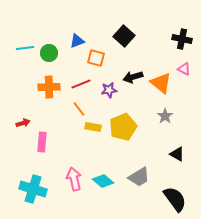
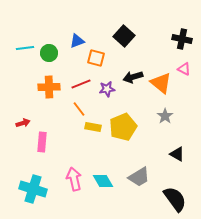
purple star: moved 2 px left, 1 px up
cyan diamond: rotated 20 degrees clockwise
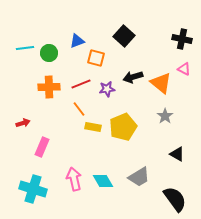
pink rectangle: moved 5 px down; rotated 18 degrees clockwise
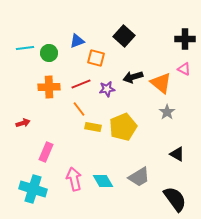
black cross: moved 3 px right; rotated 12 degrees counterclockwise
gray star: moved 2 px right, 4 px up
pink rectangle: moved 4 px right, 5 px down
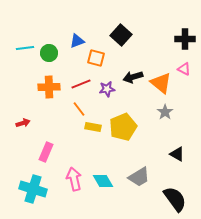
black square: moved 3 px left, 1 px up
gray star: moved 2 px left
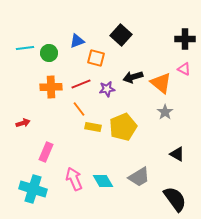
orange cross: moved 2 px right
pink arrow: rotated 10 degrees counterclockwise
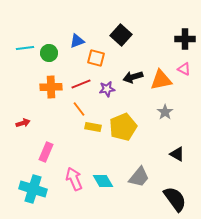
orange triangle: moved 3 px up; rotated 50 degrees counterclockwise
gray trapezoid: rotated 20 degrees counterclockwise
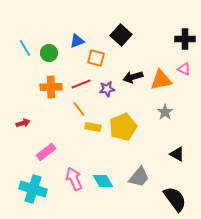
cyan line: rotated 66 degrees clockwise
pink rectangle: rotated 30 degrees clockwise
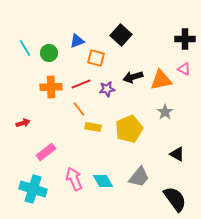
yellow pentagon: moved 6 px right, 2 px down
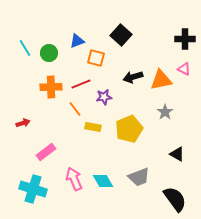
purple star: moved 3 px left, 8 px down
orange line: moved 4 px left
gray trapezoid: rotated 30 degrees clockwise
